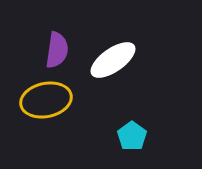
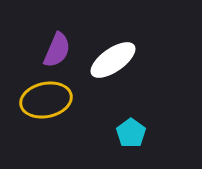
purple semicircle: rotated 15 degrees clockwise
cyan pentagon: moved 1 px left, 3 px up
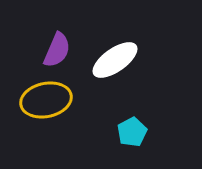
white ellipse: moved 2 px right
cyan pentagon: moved 1 px right, 1 px up; rotated 8 degrees clockwise
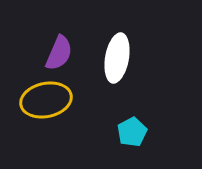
purple semicircle: moved 2 px right, 3 px down
white ellipse: moved 2 px right, 2 px up; rotated 45 degrees counterclockwise
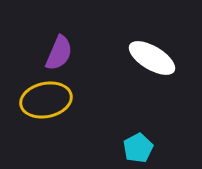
white ellipse: moved 35 px right; rotated 69 degrees counterclockwise
cyan pentagon: moved 6 px right, 16 px down
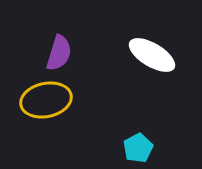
purple semicircle: rotated 6 degrees counterclockwise
white ellipse: moved 3 px up
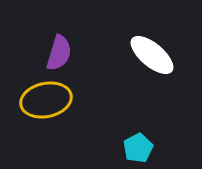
white ellipse: rotated 9 degrees clockwise
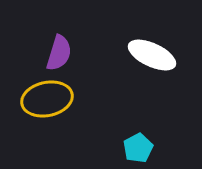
white ellipse: rotated 15 degrees counterclockwise
yellow ellipse: moved 1 px right, 1 px up
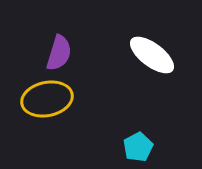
white ellipse: rotated 12 degrees clockwise
cyan pentagon: moved 1 px up
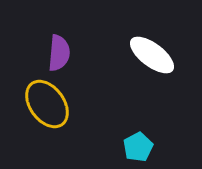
purple semicircle: rotated 12 degrees counterclockwise
yellow ellipse: moved 5 px down; rotated 66 degrees clockwise
